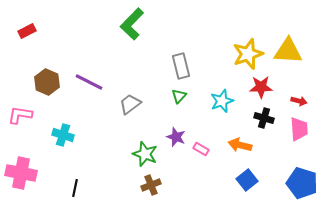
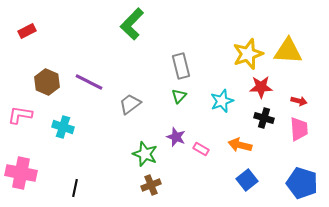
cyan cross: moved 8 px up
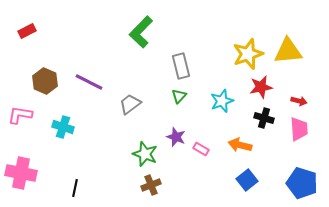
green L-shape: moved 9 px right, 8 px down
yellow triangle: rotated 8 degrees counterclockwise
brown hexagon: moved 2 px left, 1 px up
red star: rotated 10 degrees counterclockwise
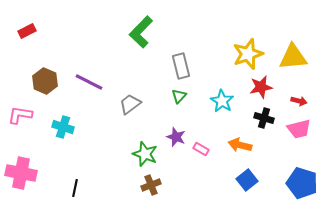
yellow triangle: moved 5 px right, 6 px down
cyan star: rotated 20 degrees counterclockwise
pink trapezoid: rotated 80 degrees clockwise
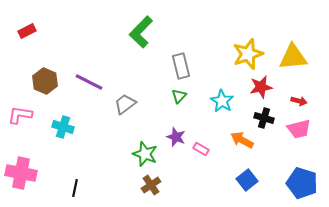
gray trapezoid: moved 5 px left
orange arrow: moved 2 px right, 5 px up; rotated 15 degrees clockwise
brown cross: rotated 12 degrees counterclockwise
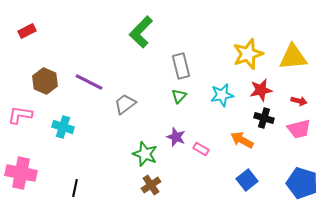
red star: moved 3 px down
cyan star: moved 6 px up; rotated 30 degrees clockwise
